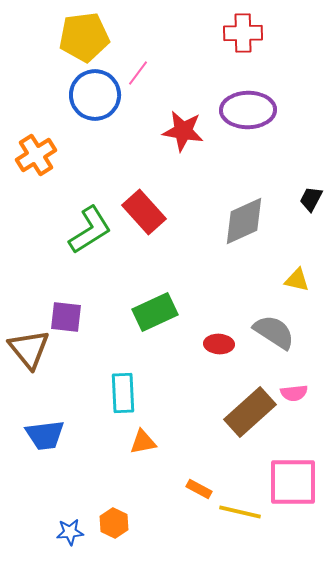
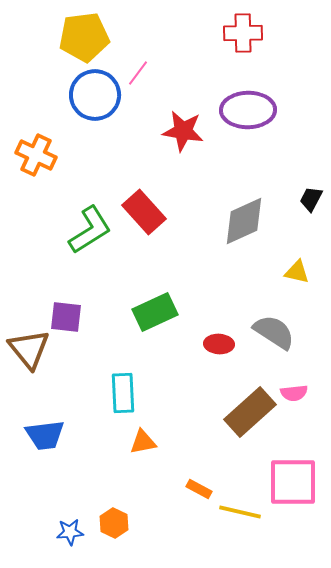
orange cross: rotated 33 degrees counterclockwise
yellow triangle: moved 8 px up
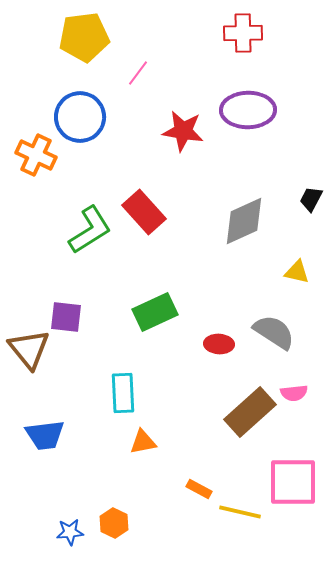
blue circle: moved 15 px left, 22 px down
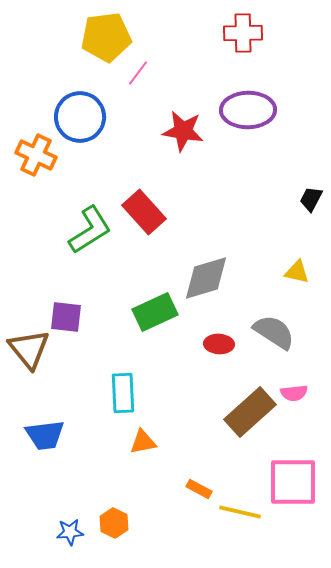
yellow pentagon: moved 22 px right
gray diamond: moved 38 px left, 57 px down; rotated 8 degrees clockwise
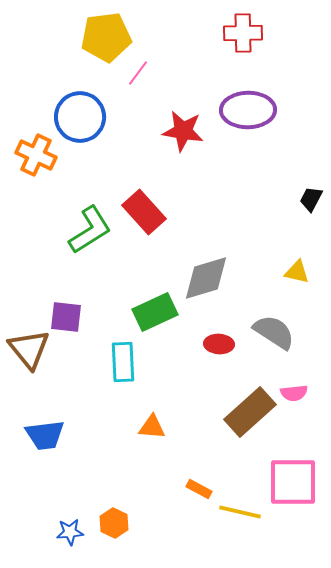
cyan rectangle: moved 31 px up
orange triangle: moved 9 px right, 15 px up; rotated 16 degrees clockwise
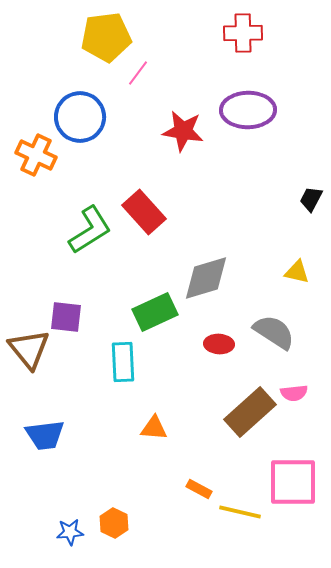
orange triangle: moved 2 px right, 1 px down
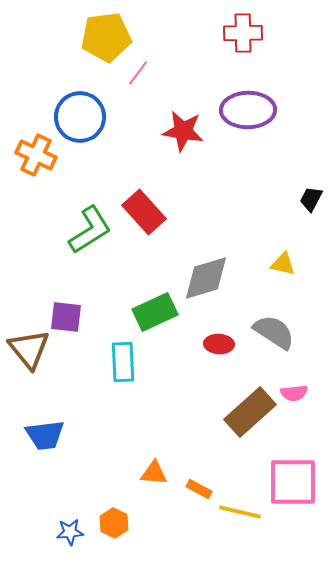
yellow triangle: moved 14 px left, 8 px up
orange triangle: moved 45 px down
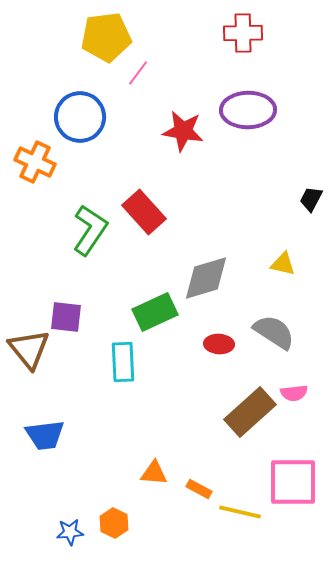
orange cross: moved 1 px left, 7 px down
green L-shape: rotated 24 degrees counterclockwise
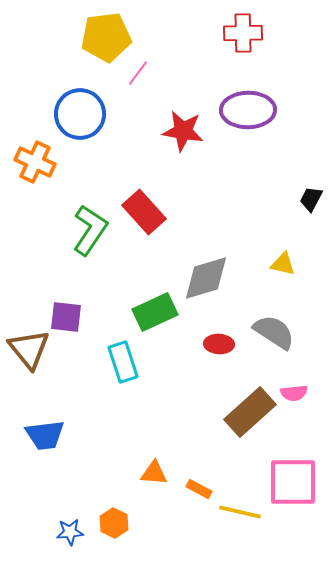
blue circle: moved 3 px up
cyan rectangle: rotated 15 degrees counterclockwise
